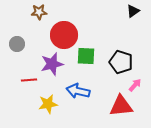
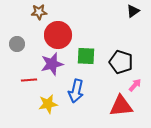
red circle: moved 6 px left
blue arrow: moved 2 px left; rotated 90 degrees counterclockwise
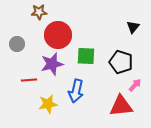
black triangle: moved 16 px down; rotated 16 degrees counterclockwise
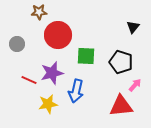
purple star: moved 9 px down
red line: rotated 28 degrees clockwise
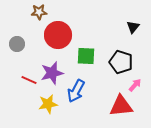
blue arrow: rotated 15 degrees clockwise
